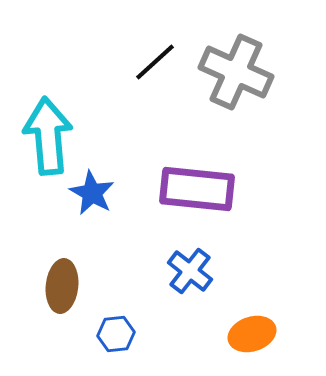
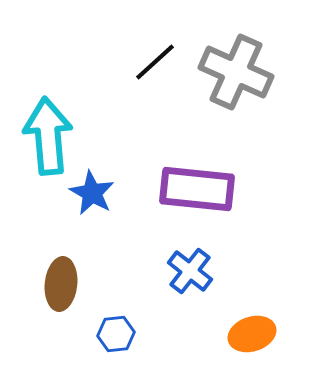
brown ellipse: moved 1 px left, 2 px up
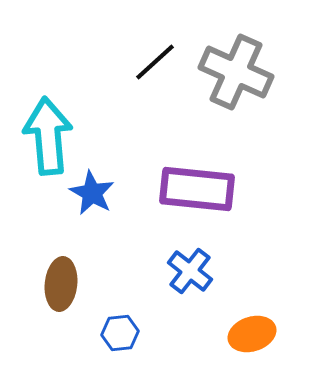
blue hexagon: moved 4 px right, 1 px up
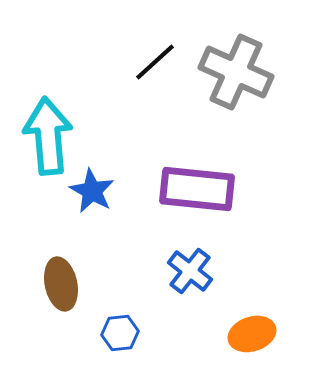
blue star: moved 2 px up
brown ellipse: rotated 18 degrees counterclockwise
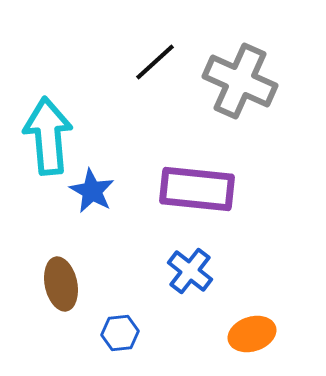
gray cross: moved 4 px right, 9 px down
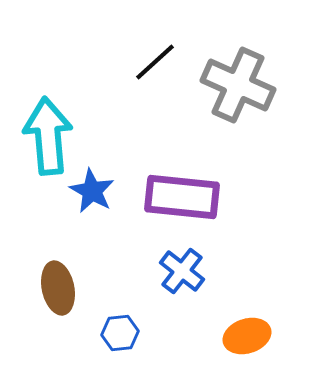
gray cross: moved 2 px left, 4 px down
purple rectangle: moved 15 px left, 8 px down
blue cross: moved 8 px left
brown ellipse: moved 3 px left, 4 px down
orange ellipse: moved 5 px left, 2 px down
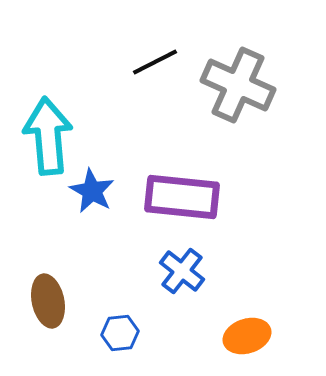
black line: rotated 15 degrees clockwise
brown ellipse: moved 10 px left, 13 px down
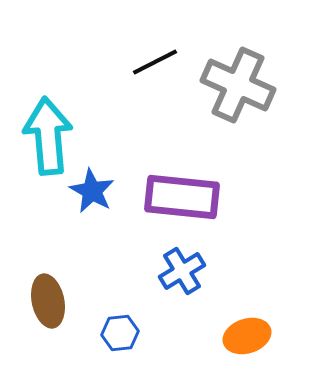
blue cross: rotated 21 degrees clockwise
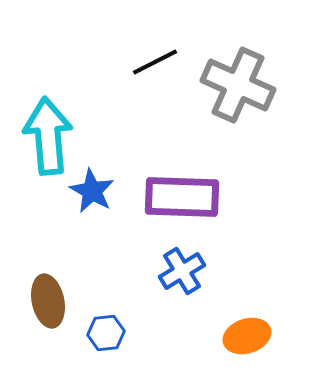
purple rectangle: rotated 4 degrees counterclockwise
blue hexagon: moved 14 px left
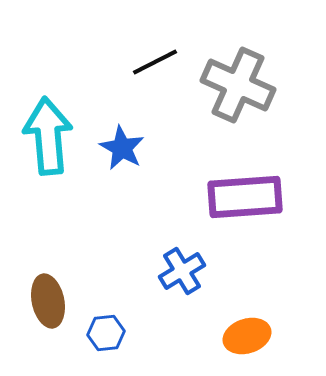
blue star: moved 30 px right, 43 px up
purple rectangle: moved 63 px right; rotated 6 degrees counterclockwise
